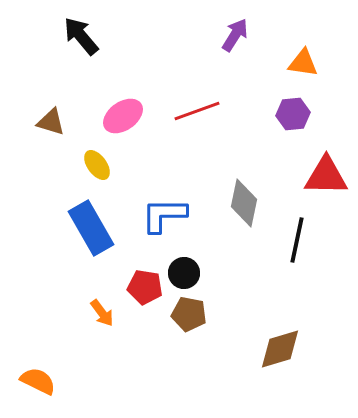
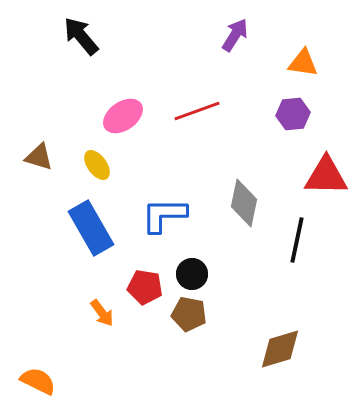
brown triangle: moved 12 px left, 35 px down
black circle: moved 8 px right, 1 px down
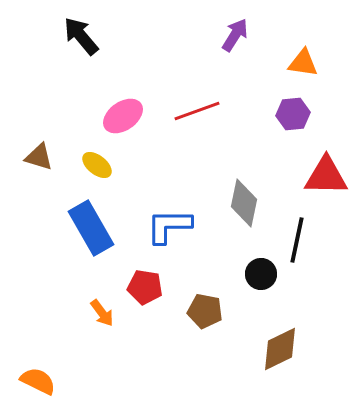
yellow ellipse: rotated 16 degrees counterclockwise
blue L-shape: moved 5 px right, 11 px down
black circle: moved 69 px right
brown pentagon: moved 16 px right, 3 px up
brown diamond: rotated 9 degrees counterclockwise
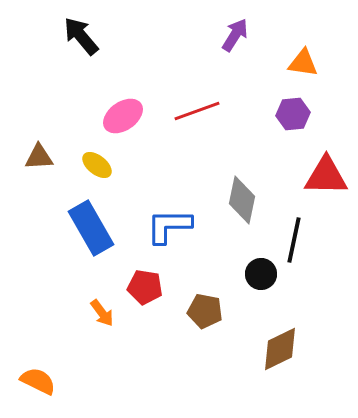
brown triangle: rotated 20 degrees counterclockwise
gray diamond: moved 2 px left, 3 px up
black line: moved 3 px left
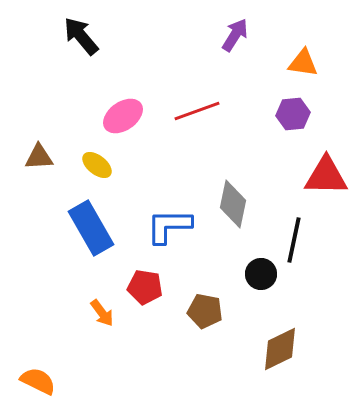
gray diamond: moved 9 px left, 4 px down
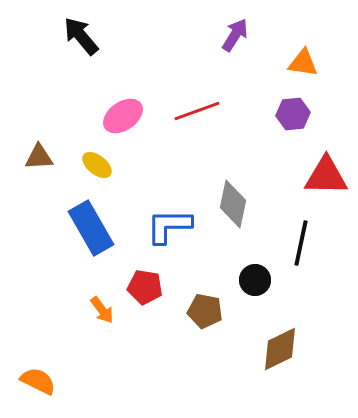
black line: moved 7 px right, 3 px down
black circle: moved 6 px left, 6 px down
orange arrow: moved 3 px up
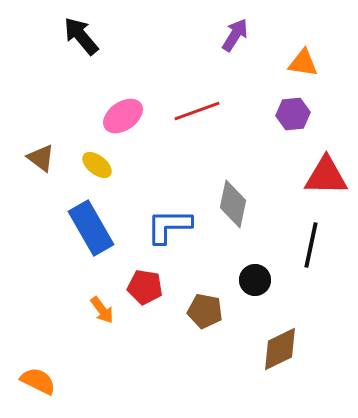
brown triangle: moved 2 px right, 1 px down; rotated 40 degrees clockwise
black line: moved 10 px right, 2 px down
